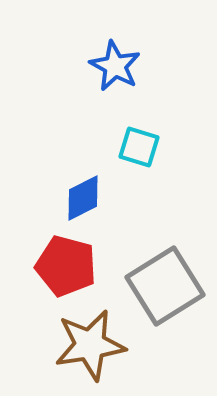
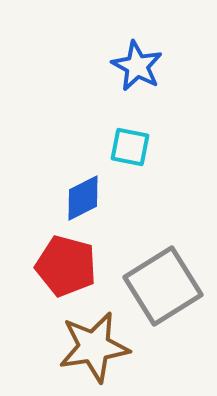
blue star: moved 22 px right
cyan square: moved 9 px left; rotated 6 degrees counterclockwise
gray square: moved 2 px left
brown star: moved 4 px right, 2 px down
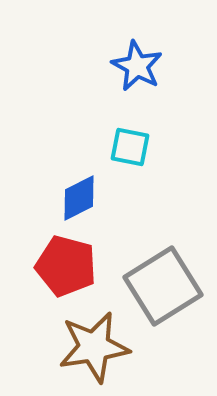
blue diamond: moved 4 px left
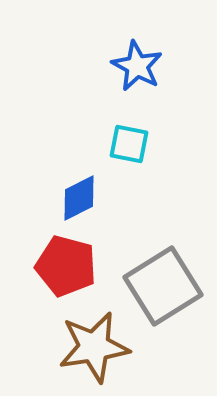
cyan square: moved 1 px left, 3 px up
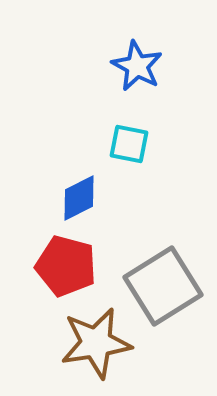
brown star: moved 2 px right, 4 px up
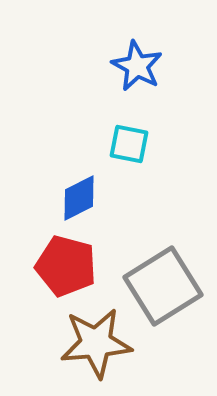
brown star: rotated 4 degrees clockwise
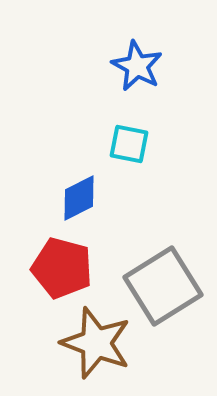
red pentagon: moved 4 px left, 2 px down
brown star: rotated 26 degrees clockwise
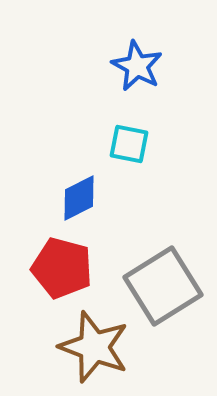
brown star: moved 2 px left, 4 px down
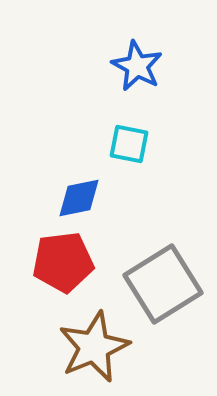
blue diamond: rotated 15 degrees clockwise
red pentagon: moved 1 px right, 6 px up; rotated 22 degrees counterclockwise
gray square: moved 2 px up
brown star: rotated 28 degrees clockwise
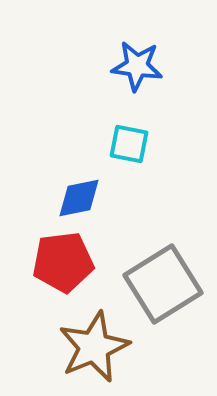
blue star: rotated 21 degrees counterclockwise
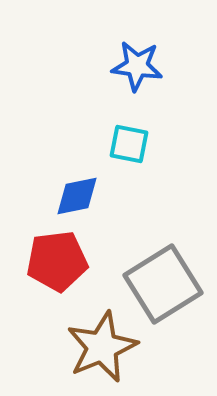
blue diamond: moved 2 px left, 2 px up
red pentagon: moved 6 px left, 1 px up
brown star: moved 8 px right
